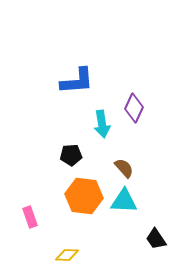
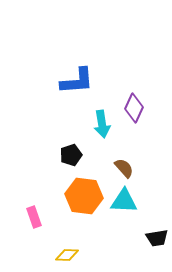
black pentagon: rotated 15 degrees counterclockwise
pink rectangle: moved 4 px right
black trapezoid: moved 1 px right, 1 px up; rotated 65 degrees counterclockwise
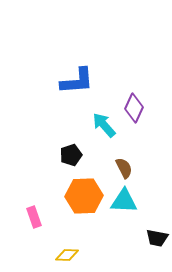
cyan arrow: moved 2 px right, 1 px down; rotated 148 degrees clockwise
brown semicircle: rotated 15 degrees clockwise
orange hexagon: rotated 9 degrees counterclockwise
black trapezoid: rotated 20 degrees clockwise
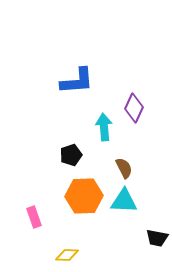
cyan arrow: moved 2 px down; rotated 36 degrees clockwise
